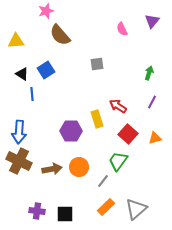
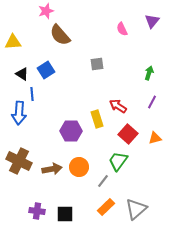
yellow triangle: moved 3 px left, 1 px down
blue arrow: moved 19 px up
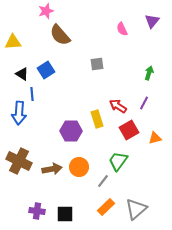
purple line: moved 8 px left, 1 px down
red square: moved 1 px right, 4 px up; rotated 18 degrees clockwise
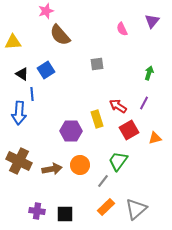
orange circle: moved 1 px right, 2 px up
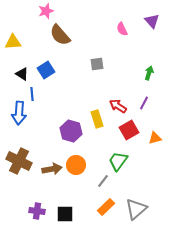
purple triangle: rotated 21 degrees counterclockwise
purple hexagon: rotated 15 degrees clockwise
orange circle: moved 4 px left
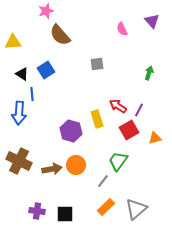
purple line: moved 5 px left, 7 px down
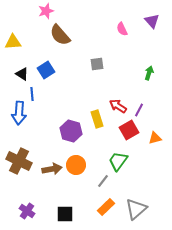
purple cross: moved 10 px left; rotated 28 degrees clockwise
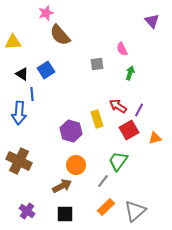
pink star: moved 2 px down
pink semicircle: moved 20 px down
green arrow: moved 19 px left
brown arrow: moved 10 px right, 17 px down; rotated 18 degrees counterclockwise
gray triangle: moved 1 px left, 2 px down
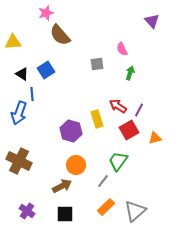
blue arrow: rotated 15 degrees clockwise
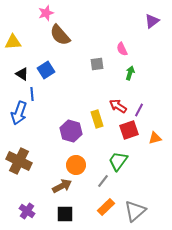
purple triangle: rotated 35 degrees clockwise
red square: rotated 12 degrees clockwise
